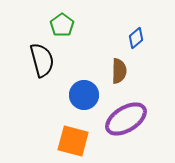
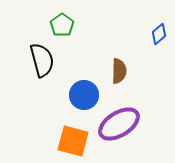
blue diamond: moved 23 px right, 4 px up
purple ellipse: moved 7 px left, 5 px down
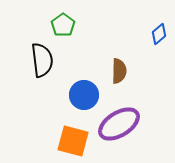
green pentagon: moved 1 px right
black semicircle: rotated 8 degrees clockwise
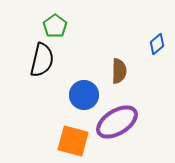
green pentagon: moved 8 px left, 1 px down
blue diamond: moved 2 px left, 10 px down
black semicircle: rotated 20 degrees clockwise
purple ellipse: moved 2 px left, 2 px up
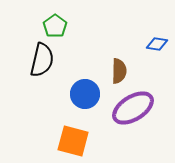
blue diamond: rotated 50 degrees clockwise
blue circle: moved 1 px right, 1 px up
purple ellipse: moved 16 px right, 14 px up
